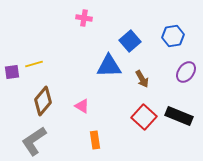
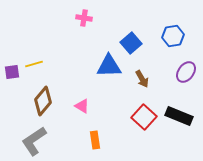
blue square: moved 1 px right, 2 px down
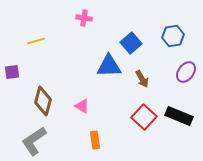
yellow line: moved 2 px right, 23 px up
brown diamond: rotated 24 degrees counterclockwise
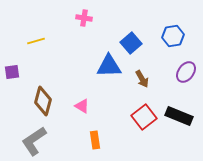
red square: rotated 10 degrees clockwise
